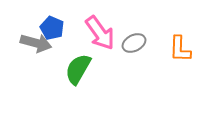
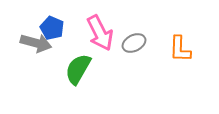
pink arrow: rotated 9 degrees clockwise
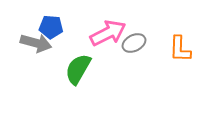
blue pentagon: moved 1 px left, 1 px up; rotated 20 degrees counterclockwise
pink arrow: moved 8 px right; rotated 90 degrees counterclockwise
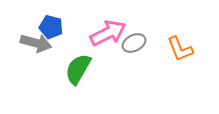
blue pentagon: rotated 10 degrees clockwise
orange L-shape: rotated 24 degrees counterclockwise
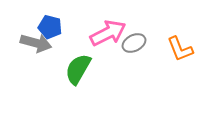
blue pentagon: moved 1 px left
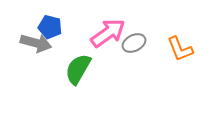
pink arrow: rotated 9 degrees counterclockwise
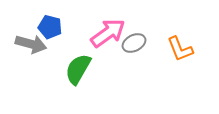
gray arrow: moved 5 px left, 1 px down
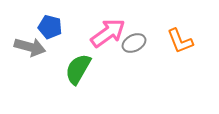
gray arrow: moved 1 px left, 3 px down
orange L-shape: moved 8 px up
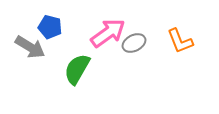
gray arrow: rotated 16 degrees clockwise
green semicircle: moved 1 px left
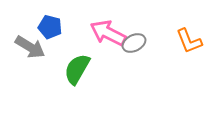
pink arrow: rotated 117 degrees counterclockwise
orange L-shape: moved 9 px right
